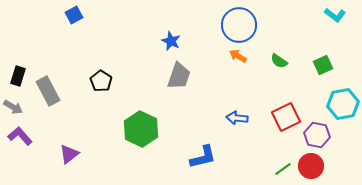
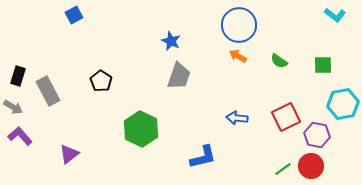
green square: rotated 24 degrees clockwise
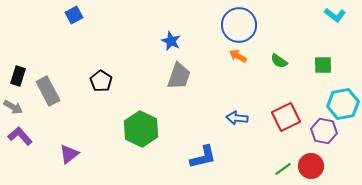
purple hexagon: moved 7 px right, 4 px up
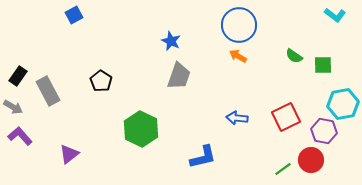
green semicircle: moved 15 px right, 5 px up
black rectangle: rotated 18 degrees clockwise
red circle: moved 6 px up
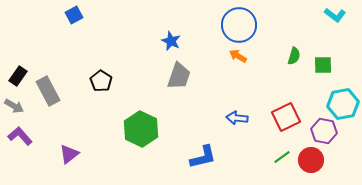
green semicircle: rotated 108 degrees counterclockwise
gray arrow: moved 1 px right, 1 px up
green line: moved 1 px left, 12 px up
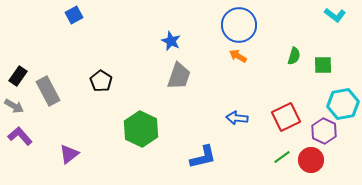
purple hexagon: rotated 15 degrees clockwise
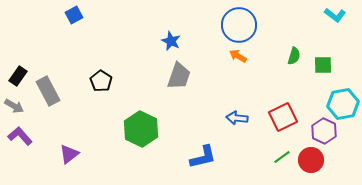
red square: moved 3 px left
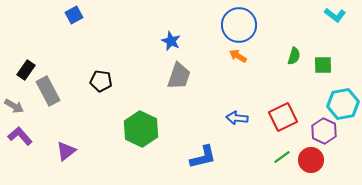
black rectangle: moved 8 px right, 6 px up
black pentagon: rotated 25 degrees counterclockwise
purple triangle: moved 3 px left, 3 px up
